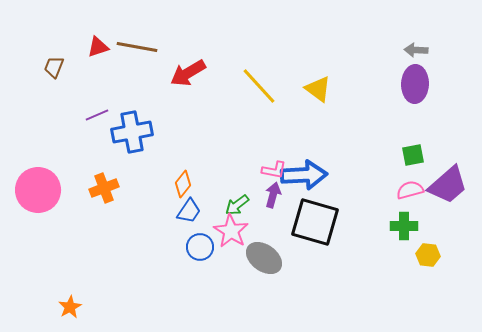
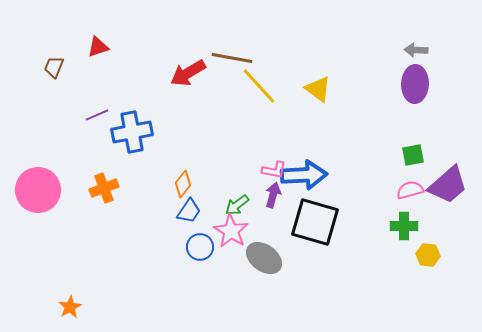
brown line: moved 95 px right, 11 px down
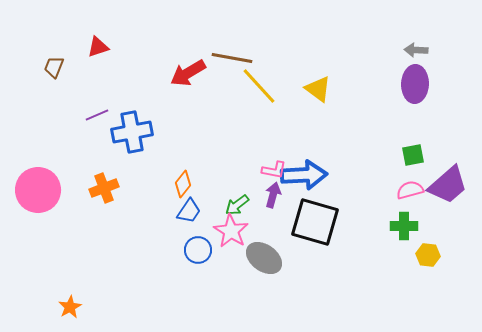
blue circle: moved 2 px left, 3 px down
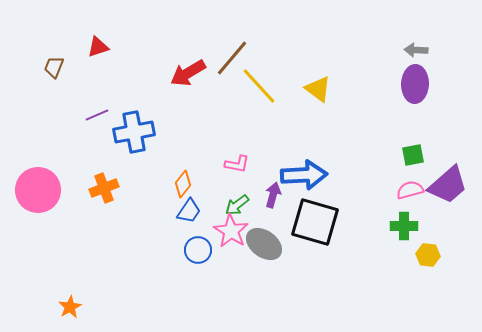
brown line: rotated 60 degrees counterclockwise
blue cross: moved 2 px right
pink L-shape: moved 37 px left, 6 px up
gray ellipse: moved 14 px up
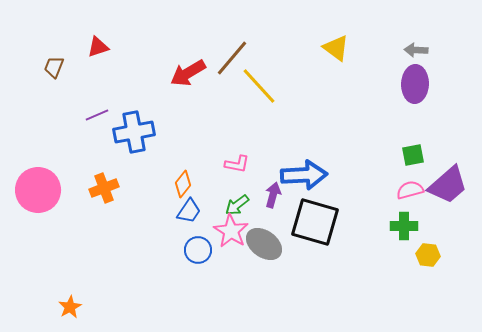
yellow triangle: moved 18 px right, 41 px up
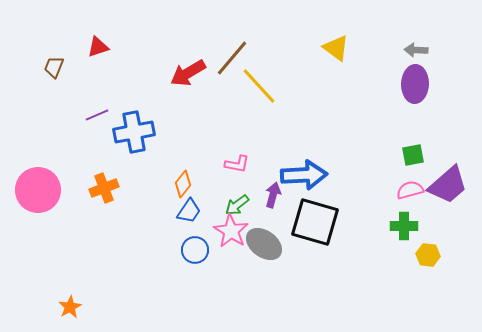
blue circle: moved 3 px left
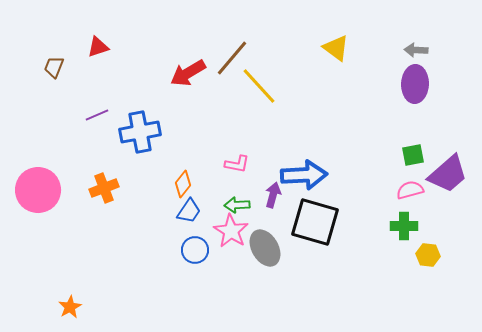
blue cross: moved 6 px right
purple trapezoid: moved 11 px up
green arrow: rotated 35 degrees clockwise
gray ellipse: moved 1 px right, 4 px down; rotated 24 degrees clockwise
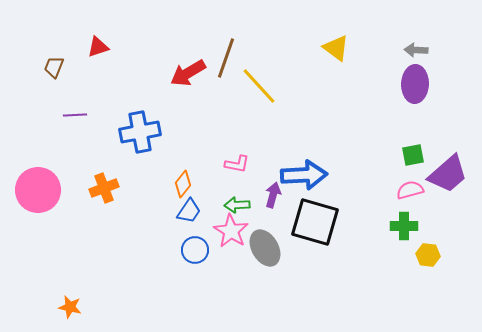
brown line: moved 6 px left; rotated 21 degrees counterclockwise
purple line: moved 22 px left; rotated 20 degrees clockwise
orange star: rotated 30 degrees counterclockwise
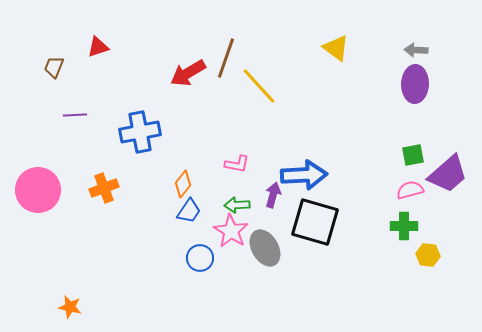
blue circle: moved 5 px right, 8 px down
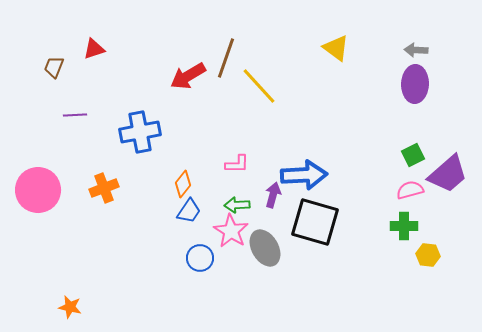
red triangle: moved 4 px left, 2 px down
red arrow: moved 3 px down
green square: rotated 15 degrees counterclockwise
pink L-shape: rotated 10 degrees counterclockwise
